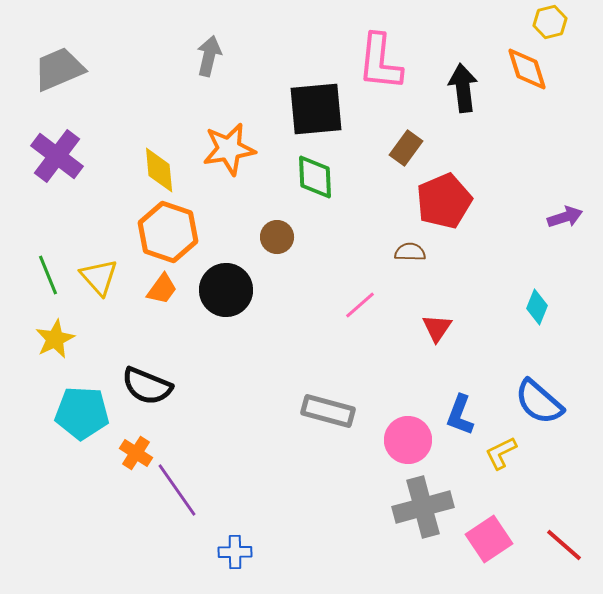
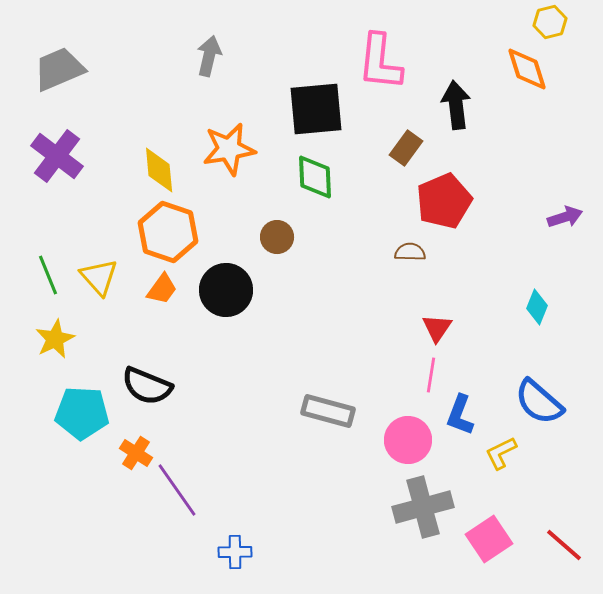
black arrow: moved 7 px left, 17 px down
pink line: moved 71 px right, 70 px down; rotated 40 degrees counterclockwise
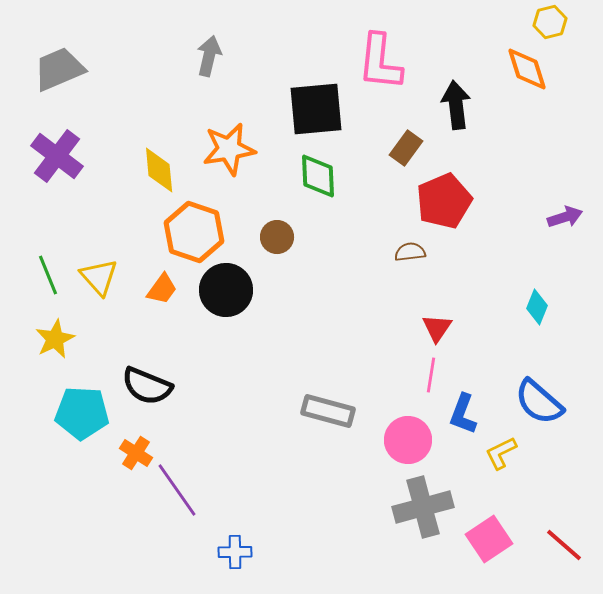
green diamond: moved 3 px right, 1 px up
orange hexagon: moved 26 px right
brown semicircle: rotated 8 degrees counterclockwise
blue L-shape: moved 3 px right, 1 px up
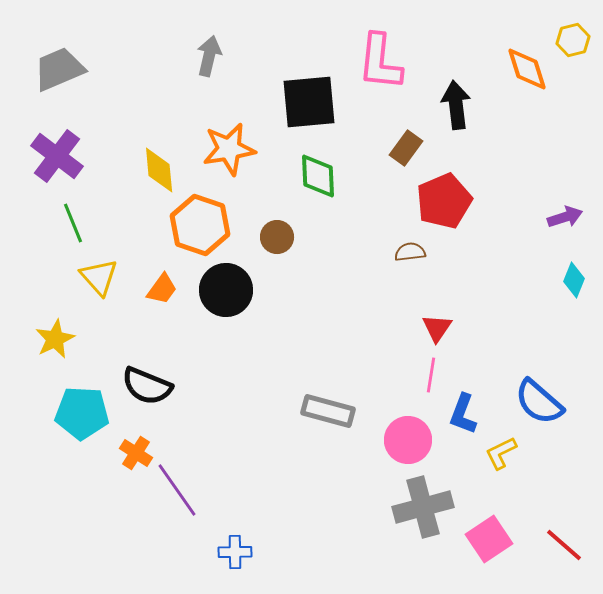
yellow hexagon: moved 23 px right, 18 px down
black square: moved 7 px left, 7 px up
orange hexagon: moved 6 px right, 7 px up
green line: moved 25 px right, 52 px up
cyan diamond: moved 37 px right, 27 px up
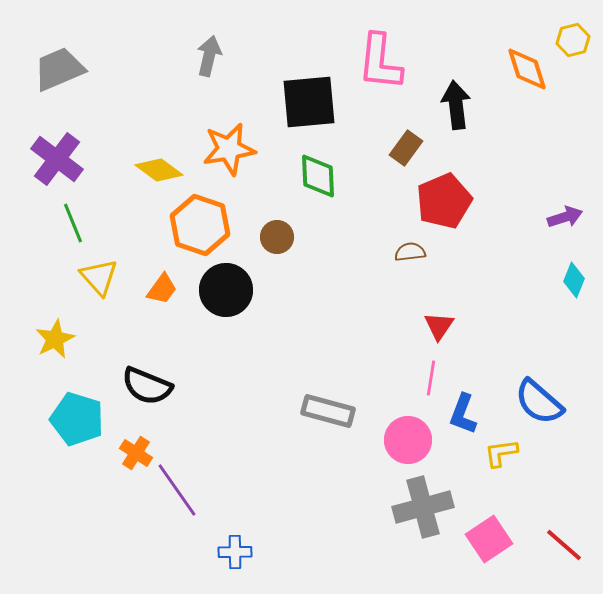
purple cross: moved 3 px down
yellow diamond: rotated 48 degrees counterclockwise
red triangle: moved 2 px right, 2 px up
pink line: moved 3 px down
cyan pentagon: moved 5 px left, 6 px down; rotated 14 degrees clockwise
yellow L-shape: rotated 18 degrees clockwise
